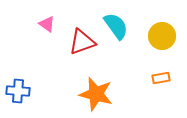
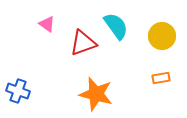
red triangle: moved 1 px right, 1 px down
blue cross: rotated 15 degrees clockwise
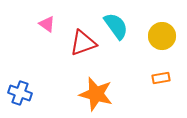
blue cross: moved 2 px right, 2 px down
